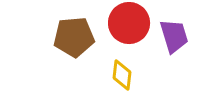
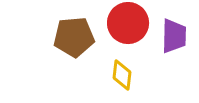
red circle: moved 1 px left
purple trapezoid: rotated 18 degrees clockwise
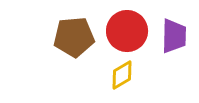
red circle: moved 1 px left, 8 px down
yellow diamond: rotated 52 degrees clockwise
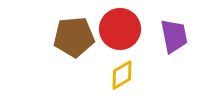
red circle: moved 7 px left, 2 px up
purple trapezoid: rotated 12 degrees counterclockwise
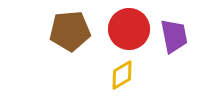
red circle: moved 9 px right
brown pentagon: moved 4 px left, 6 px up
